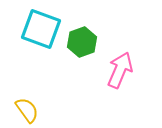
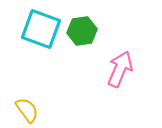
green hexagon: moved 11 px up; rotated 12 degrees clockwise
pink arrow: moved 1 px up
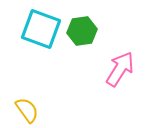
pink arrow: rotated 9 degrees clockwise
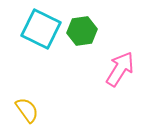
cyan square: rotated 6 degrees clockwise
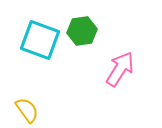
cyan square: moved 1 px left, 11 px down; rotated 6 degrees counterclockwise
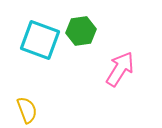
green hexagon: moved 1 px left
yellow semicircle: rotated 16 degrees clockwise
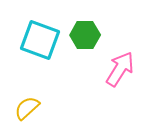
green hexagon: moved 4 px right, 4 px down; rotated 8 degrees clockwise
yellow semicircle: moved 2 px up; rotated 112 degrees counterclockwise
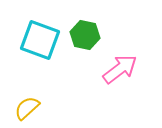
green hexagon: rotated 12 degrees clockwise
pink arrow: rotated 21 degrees clockwise
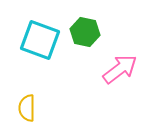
green hexagon: moved 3 px up
yellow semicircle: rotated 48 degrees counterclockwise
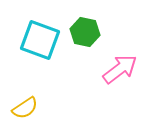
yellow semicircle: moved 2 px left; rotated 124 degrees counterclockwise
